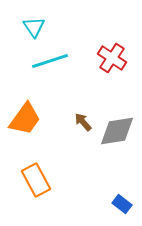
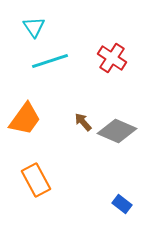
gray diamond: rotated 33 degrees clockwise
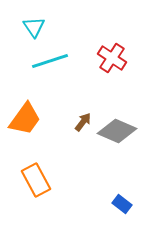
brown arrow: rotated 78 degrees clockwise
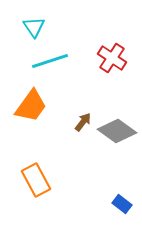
orange trapezoid: moved 6 px right, 13 px up
gray diamond: rotated 12 degrees clockwise
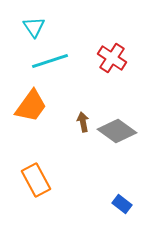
brown arrow: rotated 48 degrees counterclockwise
